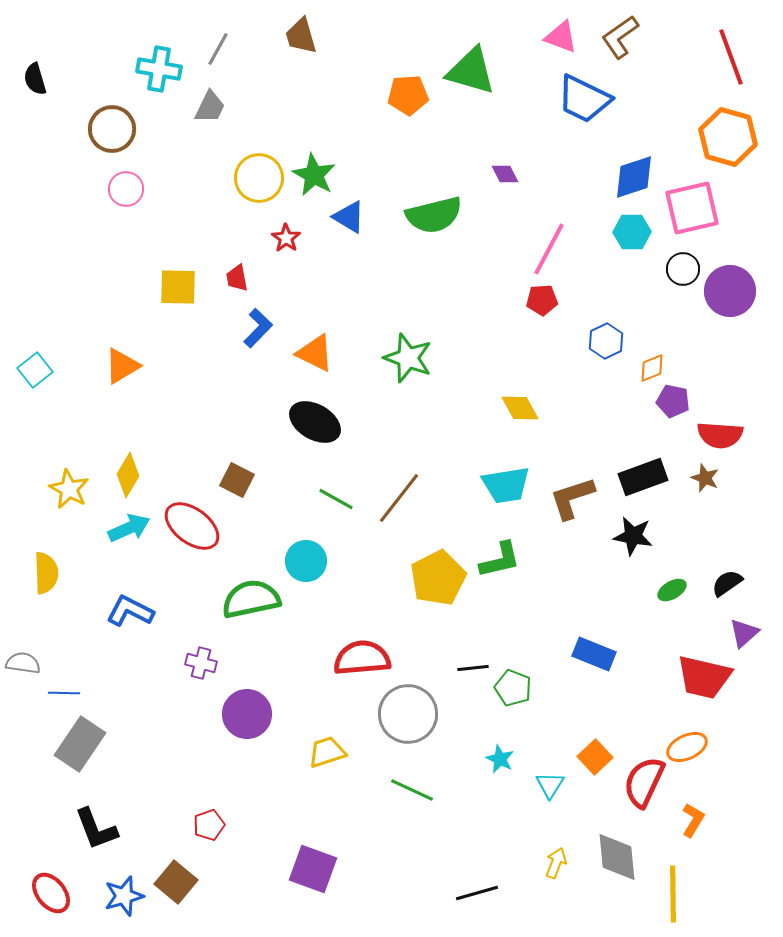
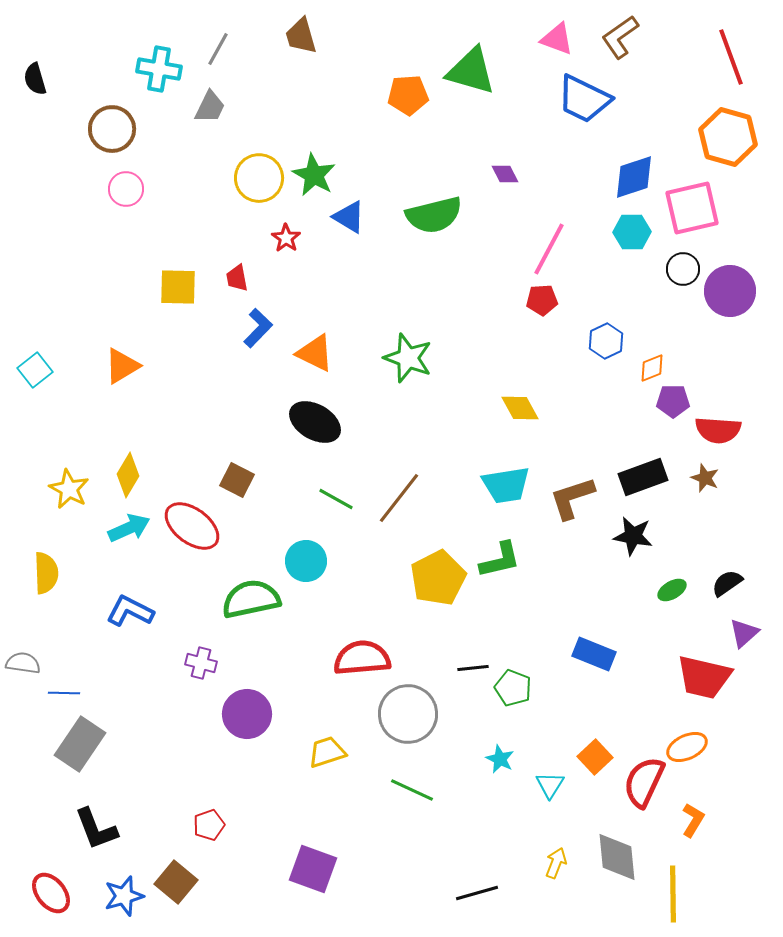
pink triangle at (561, 37): moved 4 px left, 2 px down
purple pentagon at (673, 401): rotated 12 degrees counterclockwise
red semicircle at (720, 435): moved 2 px left, 5 px up
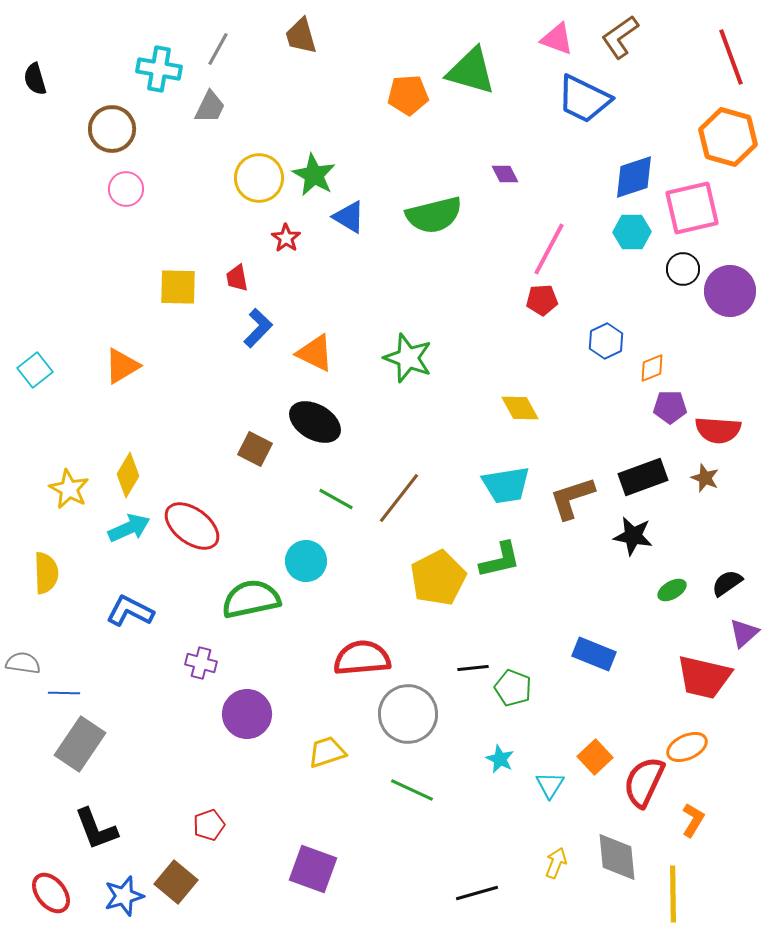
purple pentagon at (673, 401): moved 3 px left, 6 px down
brown square at (237, 480): moved 18 px right, 31 px up
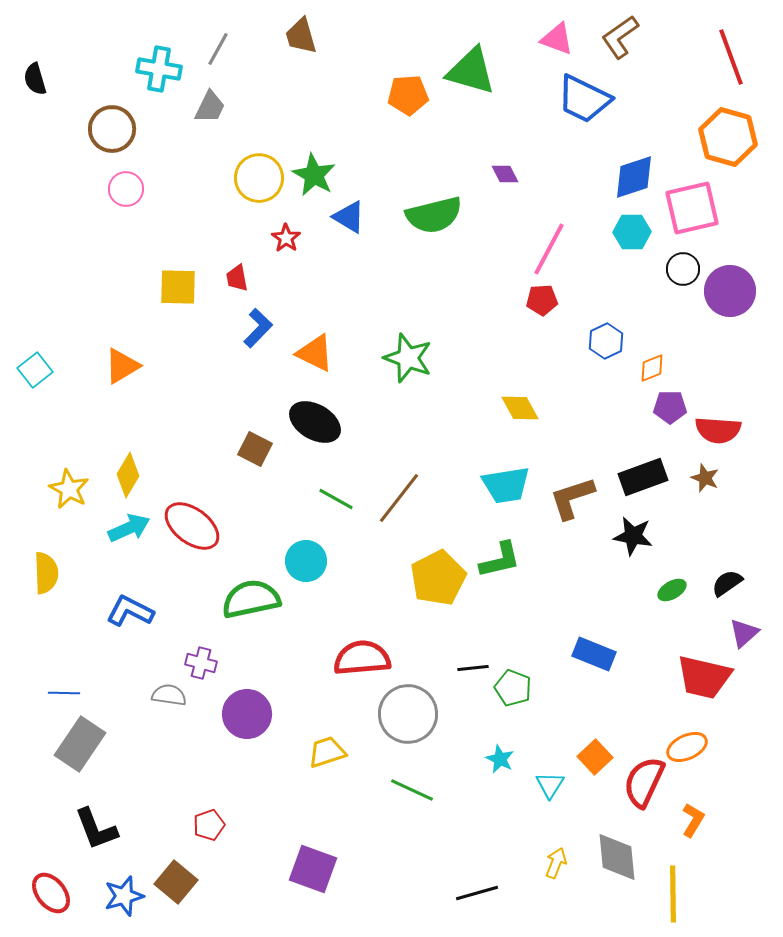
gray semicircle at (23, 663): moved 146 px right, 32 px down
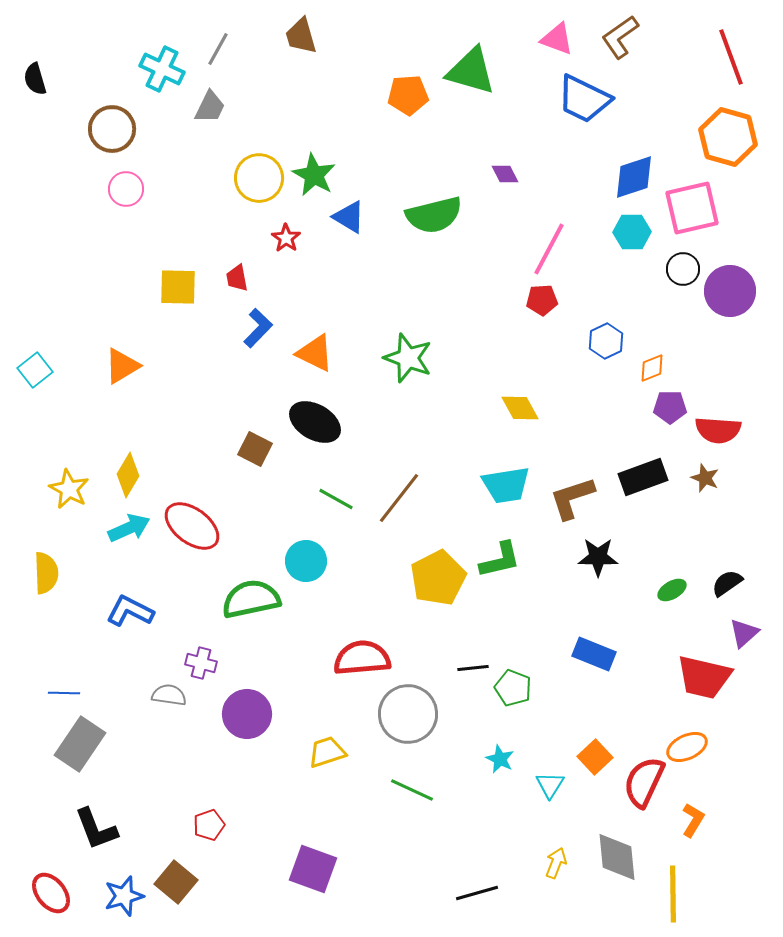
cyan cross at (159, 69): moved 3 px right; rotated 15 degrees clockwise
black star at (633, 536): moved 35 px left, 21 px down; rotated 9 degrees counterclockwise
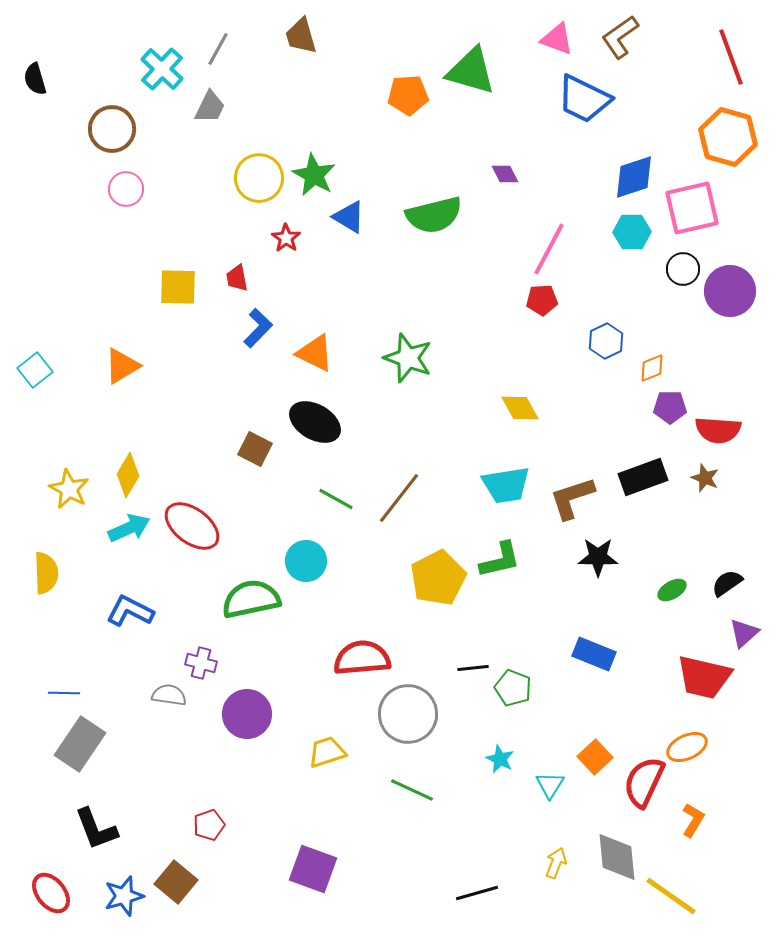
cyan cross at (162, 69): rotated 18 degrees clockwise
yellow line at (673, 894): moved 2 px left, 2 px down; rotated 54 degrees counterclockwise
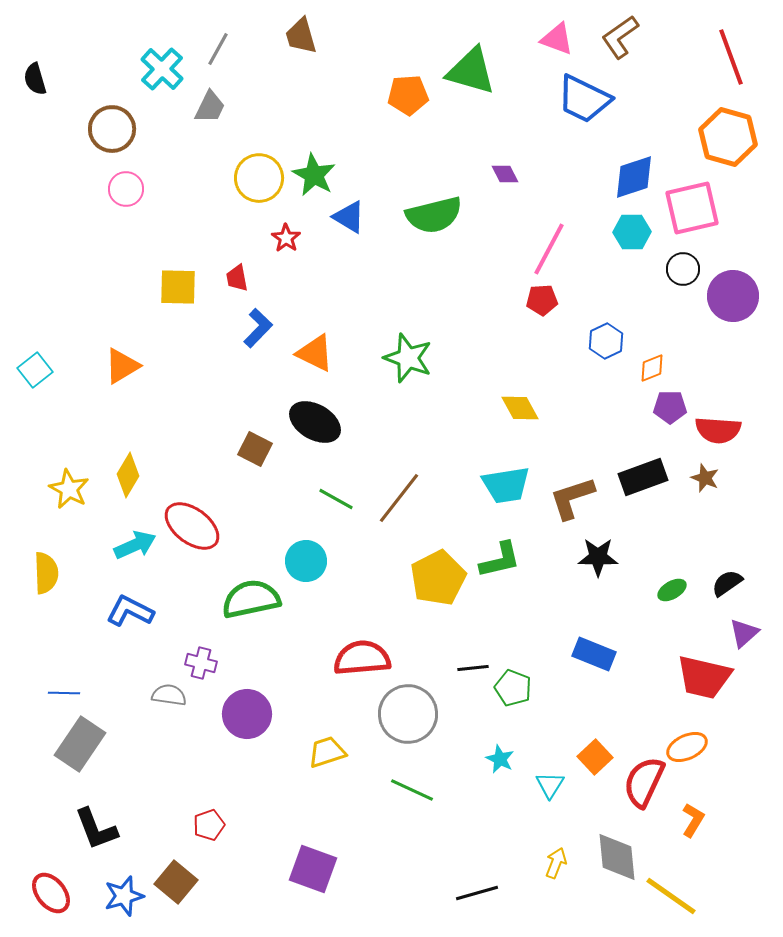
purple circle at (730, 291): moved 3 px right, 5 px down
cyan arrow at (129, 528): moved 6 px right, 17 px down
